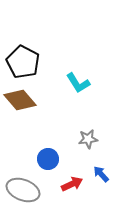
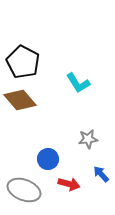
red arrow: moved 3 px left; rotated 40 degrees clockwise
gray ellipse: moved 1 px right
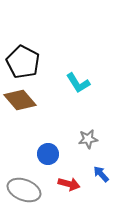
blue circle: moved 5 px up
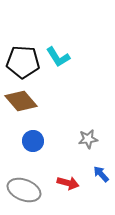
black pentagon: rotated 24 degrees counterclockwise
cyan L-shape: moved 20 px left, 26 px up
brown diamond: moved 1 px right, 1 px down
blue circle: moved 15 px left, 13 px up
red arrow: moved 1 px left, 1 px up
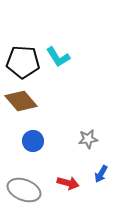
blue arrow: rotated 108 degrees counterclockwise
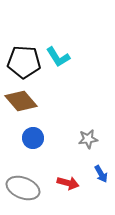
black pentagon: moved 1 px right
blue circle: moved 3 px up
blue arrow: rotated 60 degrees counterclockwise
gray ellipse: moved 1 px left, 2 px up
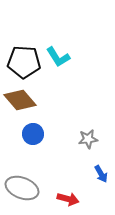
brown diamond: moved 1 px left, 1 px up
blue circle: moved 4 px up
red arrow: moved 16 px down
gray ellipse: moved 1 px left
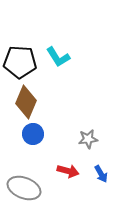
black pentagon: moved 4 px left
brown diamond: moved 6 px right, 2 px down; rotated 64 degrees clockwise
gray ellipse: moved 2 px right
red arrow: moved 28 px up
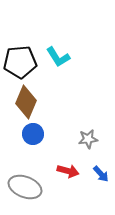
black pentagon: rotated 8 degrees counterclockwise
blue arrow: rotated 12 degrees counterclockwise
gray ellipse: moved 1 px right, 1 px up
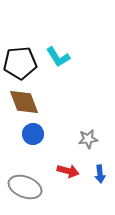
black pentagon: moved 1 px down
brown diamond: moved 2 px left; rotated 44 degrees counterclockwise
blue arrow: moved 1 px left; rotated 36 degrees clockwise
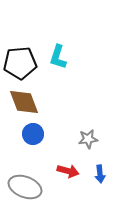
cyan L-shape: rotated 50 degrees clockwise
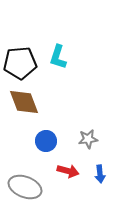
blue circle: moved 13 px right, 7 px down
